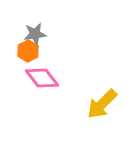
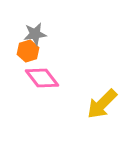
orange hexagon: rotated 10 degrees clockwise
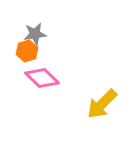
orange hexagon: moved 1 px left
pink diamond: rotated 8 degrees counterclockwise
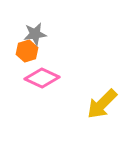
pink diamond: rotated 20 degrees counterclockwise
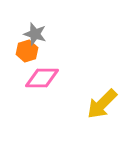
gray star: rotated 25 degrees clockwise
pink diamond: rotated 24 degrees counterclockwise
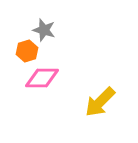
gray star: moved 9 px right, 4 px up
yellow arrow: moved 2 px left, 2 px up
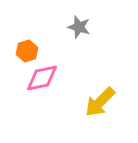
gray star: moved 35 px right, 3 px up
pink diamond: rotated 12 degrees counterclockwise
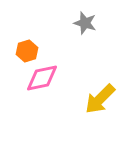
gray star: moved 6 px right, 4 px up
yellow arrow: moved 3 px up
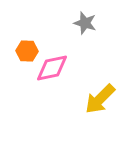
orange hexagon: rotated 20 degrees clockwise
pink diamond: moved 10 px right, 10 px up
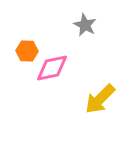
gray star: moved 2 px down; rotated 10 degrees clockwise
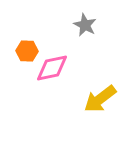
yellow arrow: rotated 8 degrees clockwise
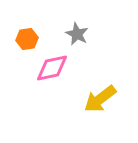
gray star: moved 8 px left, 9 px down
orange hexagon: moved 12 px up; rotated 10 degrees counterclockwise
